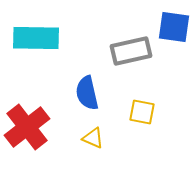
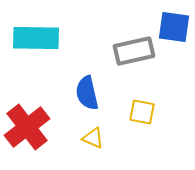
gray rectangle: moved 3 px right
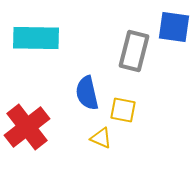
gray rectangle: rotated 63 degrees counterclockwise
yellow square: moved 19 px left, 2 px up
yellow triangle: moved 8 px right
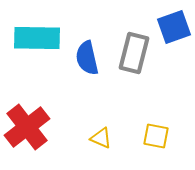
blue square: rotated 28 degrees counterclockwise
cyan rectangle: moved 1 px right
gray rectangle: moved 2 px down
blue semicircle: moved 35 px up
yellow square: moved 33 px right, 26 px down
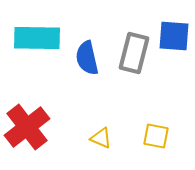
blue square: moved 9 px down; rotated 24 degrees clockwise
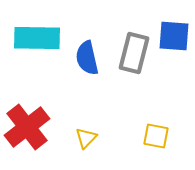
yellow triangle: moved 15 px left; rotated 50 degrees clockwise
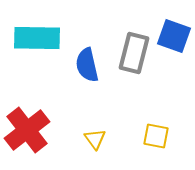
blue square: rotated 16 degrees clockwise
blue semicircle: moved 7 px down
red cross: moved 3 px down
yellow triangle: moved 9 px right, 1 px down; rotated 20 degrees counterclockwise
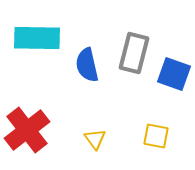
blue square: moved 38 px down
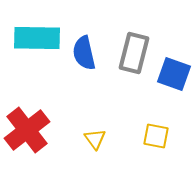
blue semicircle: moved 3 px left, 12 px up
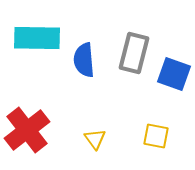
blue semicircle: moved 7 px down; rotated 8 degrees clockwise
